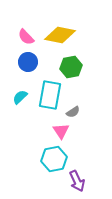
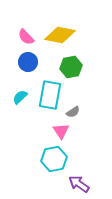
purple arrow: moved 2 px right, 3 px down; rotated 150 degrees clockwise
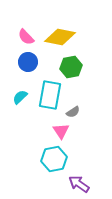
yellow diamond: moved 2 px down
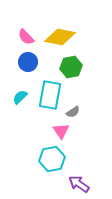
cyan hexagon: moved 2 px left
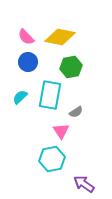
gray semicircle: moved 3 px right
purple arrow: moved 5 px right
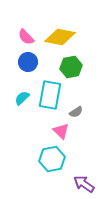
cyan semicircle: moved 2 px right, 1 px down
pink triangle: rotated 12 degrees counterclockwise
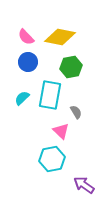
gray semicircle: rotated 88 degrees counterclockwise
purple arrow: moved 1 px down
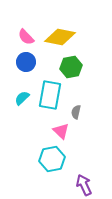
blue circle: moved 2 px left
gray semicircle: rotated 136 degrees counterclockwise
purple arrow: rotated 30 degrees clockwise
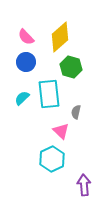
yellow diamond: rotated 52 degrees counterclockwise
green hexagon: rotated 25 degrees clockwise
cyan rectangle: moved 1 px left, 1 px up; rotated 16 degrees counterclockwise
cyan hexagon: rotated 15 degrees counterclockwise
purple arrow: rotated 20 degrees clockwise
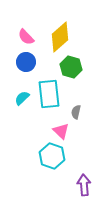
cyan hexagon: moved 3 px up; rotated 15 degrees counterclockwise
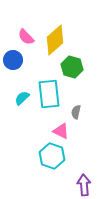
yellow diamond: moved 5 px left, 3 px down
blue circle: moved 13 px left, 2 px up
green hexagon: moved 1 px right
pink triangle: rotated 18 degrees counterclockwise
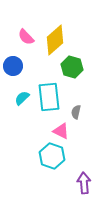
blue circle: moved 6 px down
cyan rectangle: moved 3 px down
purple arrow: moved 2 px up
